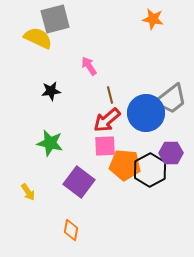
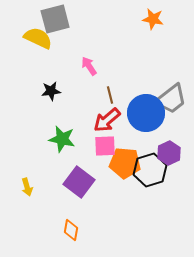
green star: moved 12 px right, 4 px up
purple hexagon: moved 2 px left; rotated 25 degrees counterclockwise
orange pentagon: moved 2 px up
black hexagon: rotated 12 degrees clockwise
yellow arrow: moved 1 px left, 5 px up; rotated 18 degrees clockwise
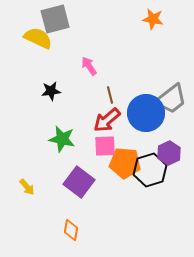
yellow arrow: rotated 24 degrees counterclockwise
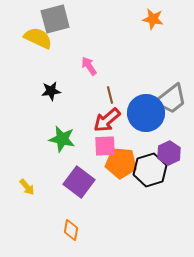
orange pentagon: moved 4 px left
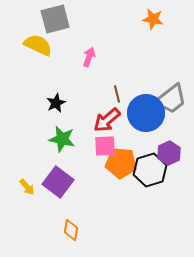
yellow semicircle: moved 7 px down
pink arrow: moved 9 px up; rotated 54 degrees clockwise
black star: moved 5 px right, 12 px down; rotated 18 degrees counterclockwise
brown line: moved 7 px right, 1 px up
purple square: moved 21 px left
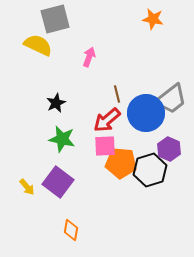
purple hexagon: moved 4 px up; rotated 10 degrees counterclockwise
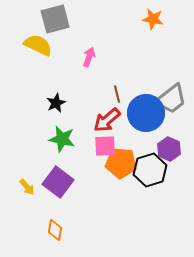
orange diamond: moved 16 px left
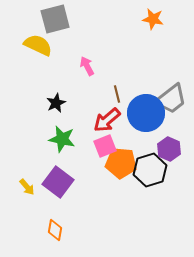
pink arrow: moved 2 px left, 9 px down; rotated 48 degrees counterclockwise
pink square: rotated 20 degrees counterclockwise
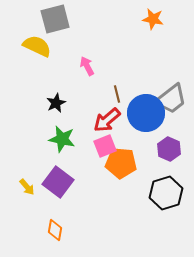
yellow semicircle: moved 1 px left, 1 px down
black hexagon: moved 16 px right, 23 px down
